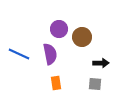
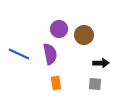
brown circle: moved 2 px right, 2 px up
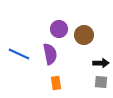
gray square: moved 6 px right, 2 px up
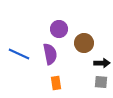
brown circle: moved 8 px down
black arrow: moved 1 px right
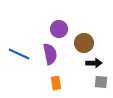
black arrow: moved 8 px left
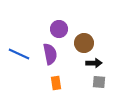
gray square: moved 2 px left
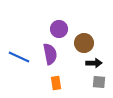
blue line: moved 3 px down
